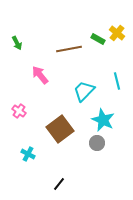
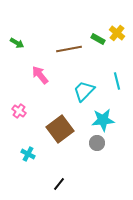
green arrow: rotated 32 degrees counterclockwise
cyan star: rotated 30 degrees counterclockwise
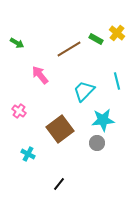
green rectangle: moved 2 px left
brown line: rotated 20 degrees counterclockwise
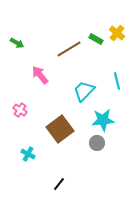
pink cross: moved 1 px right, 1 px up
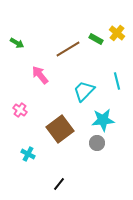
brown line: moved 1 px left
